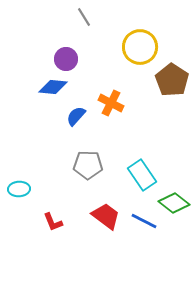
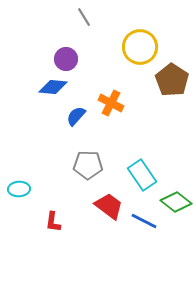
green diamond: moved 2 px right, 1 px up
red trapezoid: moved 3 px right, 10 px up
red L-shape: rotated 30 degrees clockwise
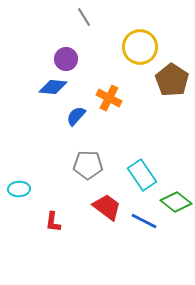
orange cross: moved 2 px left, 5 px up
red trapezoid: moved 2 px left, 1 px down
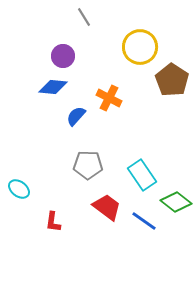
purple circle: moved 3 px left, 3 px up
cyan ellipse: rotated 40 degrees clockwise
blue line: rotated 8 degrees clockwise
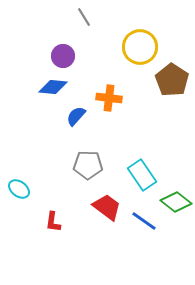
orange cross: rotated 20 degrees counterclockwise
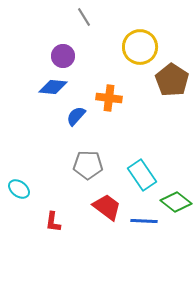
blue line: rotated 32 degrees counterclockwise
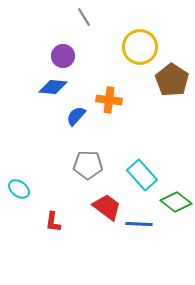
orange cross: moved 2 px down
cyan rectangle: rotated 8 degrees counterclockwise
blue line: moved 5 px left, 3 px down
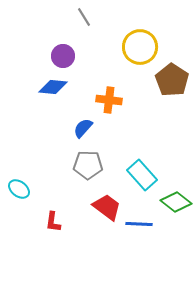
blue semicircle: moved 7 px right, 12 px down
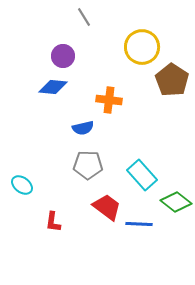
yellow circle: moved 2 px right
blue semicircle: rotated 145 degrees counterclockwise
cyan ellipse: moved 3 px right, 4 px up
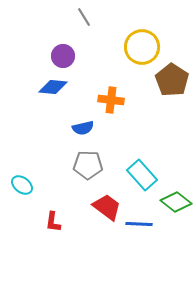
orange cross: moved 2 px right
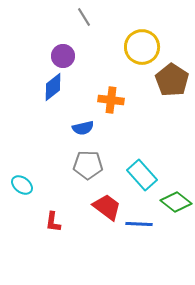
blue diamond: rotated 44 degrees counterclockwise
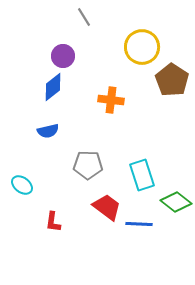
blue semicircle: moved 35 px left, 3 px down
cyan rectangle: rotated 24 degrees clockwise
